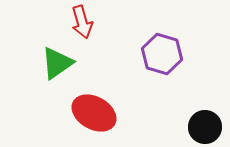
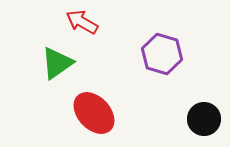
red arrow: rotated 136 degrees clockwise
red ellipse: rotated 18 degrees clockwise
black circle: moved 1 px left, 8 px up
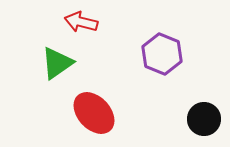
red arrow: moved 1 px left; rotated 16 degrees counterclockwise
purple hexagon: rotated 6 degrees clockwise
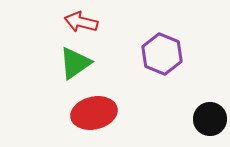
green triangle: moved 18 px right
red ellipse: rotated 60 degrees counterclockwise
black circle: moved 6 px right
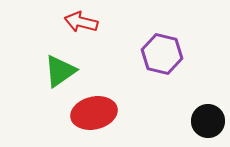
purple hexagon: rotated 9 degrees counterclockwise
green triangle: moved 15 px left, 8 px down
black circle: moved 2 px left, 2 px down
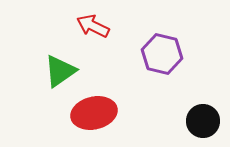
red arrow: moved 12 px right, 4 px down; rotated 12 degrees clockwise
black circle: moved 5 px left
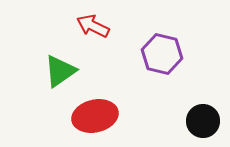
red ellipse: moved 1 px right, 3 px down
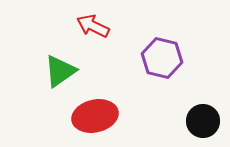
purple hexagon: moved 4 px down
